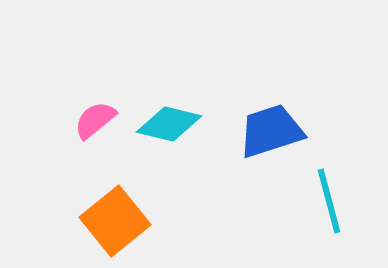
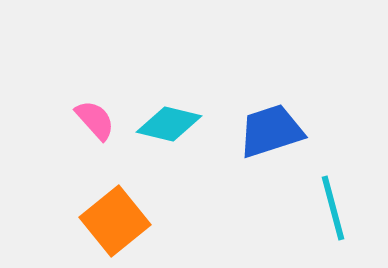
pink semicircle: rotated 87 degrees clockwise
cyan line: moved 4 px right, 7 px down
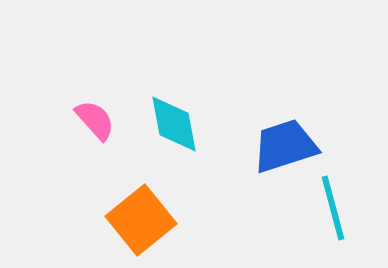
cyan diamond: moved 5 px right; rotated 66 degrees clockwise
blue trapezoid: moved 14 px right, 15 px down
orange square: moved 26 px right, 1 px up
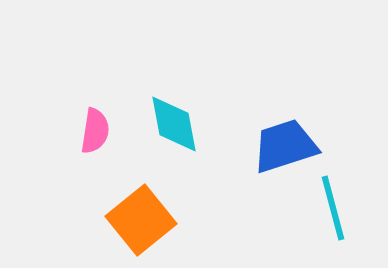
pink semicircle: moved 11 px down; rotated 51 degrees clockwise
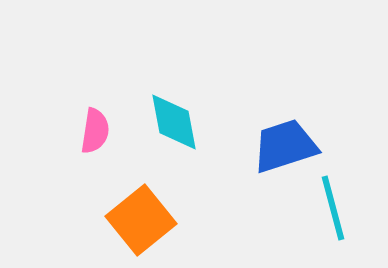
cyan diamond: moved 2 px up
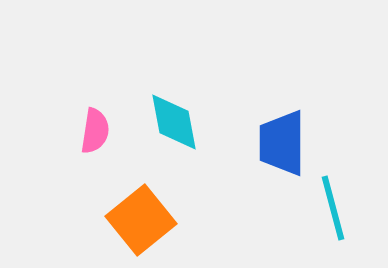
blue trapezoid: moved 3 px left, 3 px up; rotated 72 degrees counterclockwise
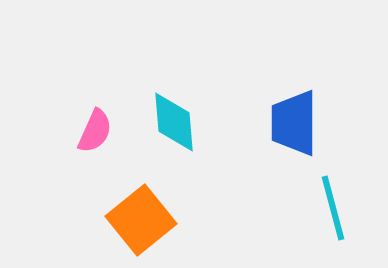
cyan diamond: rotated 6 degrees clockwise
pink semicircle: rotated 15 degrees clockwise
blue trapezoid: moved 12 px right, 20 px up
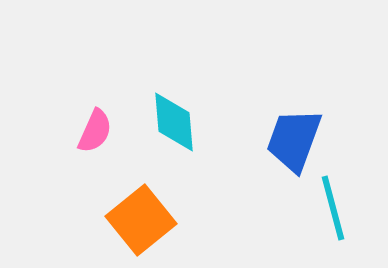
blue trapezoid: moved 17 px down; rotated 20 degrees clockwise
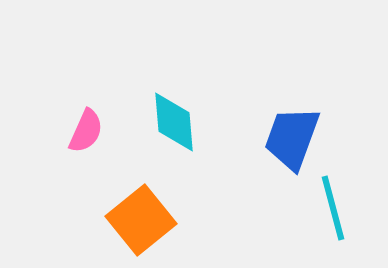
pink semicircle: moved 9 px left
blue trapezoid: moved 2 px left, 2 px up
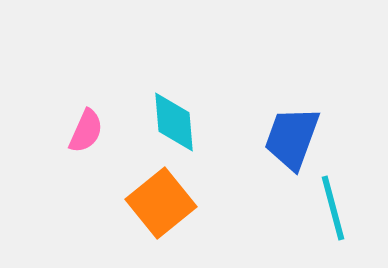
orange square: moved 20 px right, 17 px up
